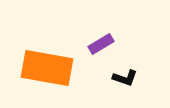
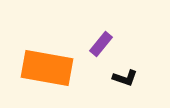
purple rectangle: rotated 20 degrees counterclockwise
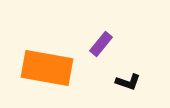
black L-shape: moved 3 px right, 4 px down
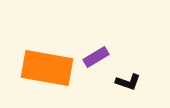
purple rectangle: moved 5 px left, 13 px down; rotated 20 degrees clockwise
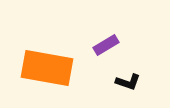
purple rectangle: moved 10 px right, 12 px up
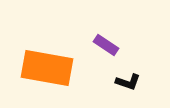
purple rectangle: rotated 65 degrees clockwise
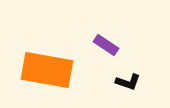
orange rectangle: moved 2 px down
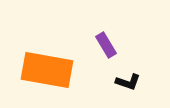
purple rectangle: rotated 25 degrees clockwise
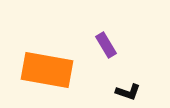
black L-shape: moved 10 px down
